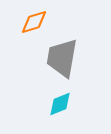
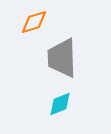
gray trapezoid: rotated 12 degrees counterclockwise
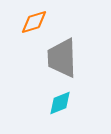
cyan diamond: moved 1 px up
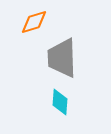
cyan diamond: moved 1 px up; rotated 64 degrees counterclockwise
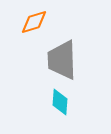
gray trapezoid: moved 2 px down
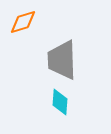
orange diamond: moved 11 px left
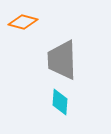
orange diamond: rotated 32 degrees clockwise
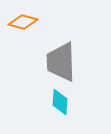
gray trapezoid: moved 1 px left, 2 px down
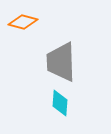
cyan diamond: moved 1 px down
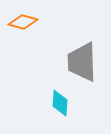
gray trapezoid: moved 21 px right
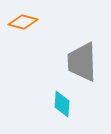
cyan diamond: moved 2 px right, 1 px down
